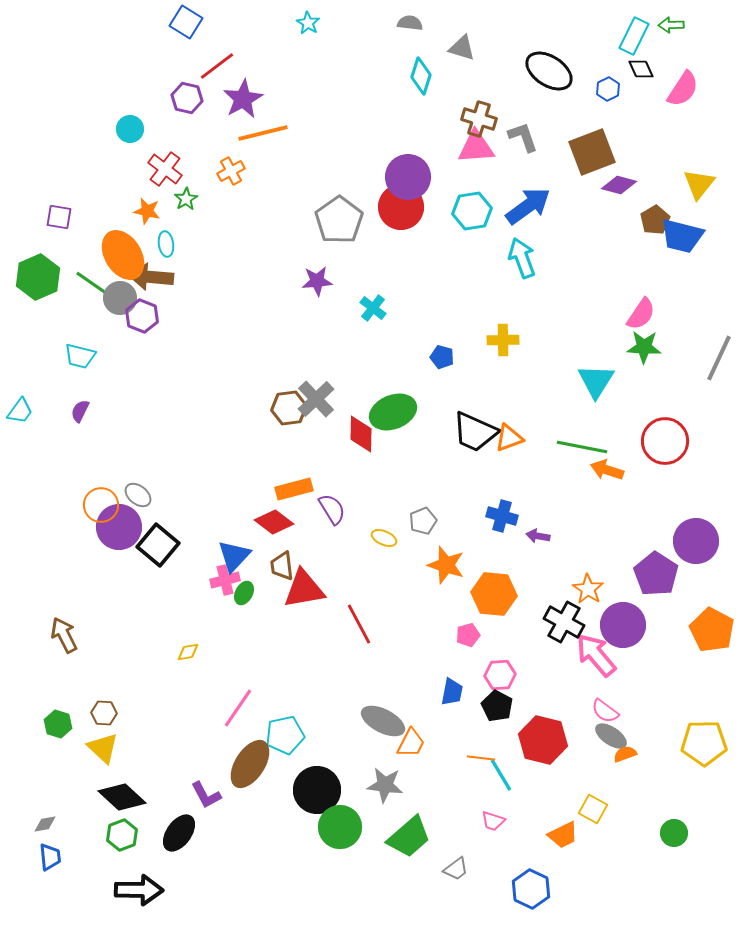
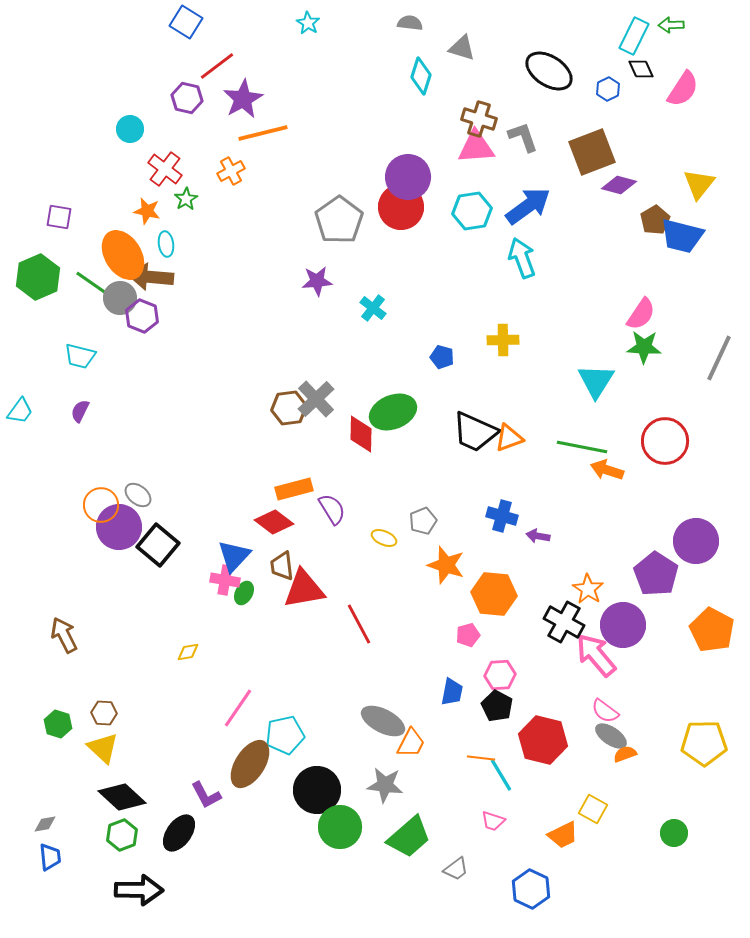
pink cross at (225, 580): rotated 24 degrees clockwise
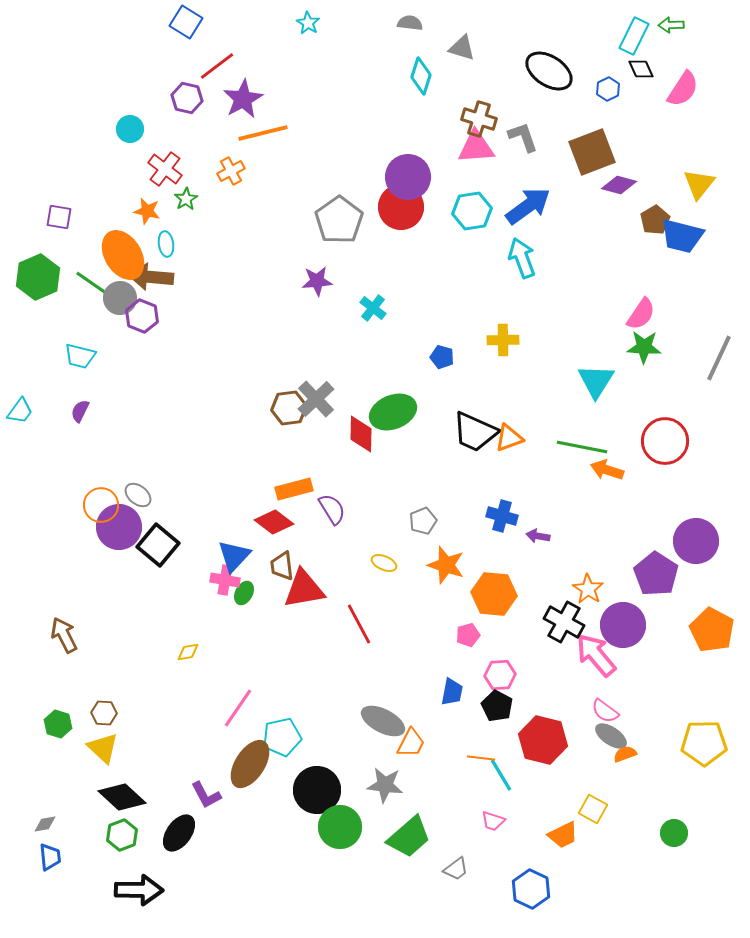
yellow ellipse at (384, 538): moved 25 px down
cyan pentagon at (285, 735): moved 3 px left, 2 px down
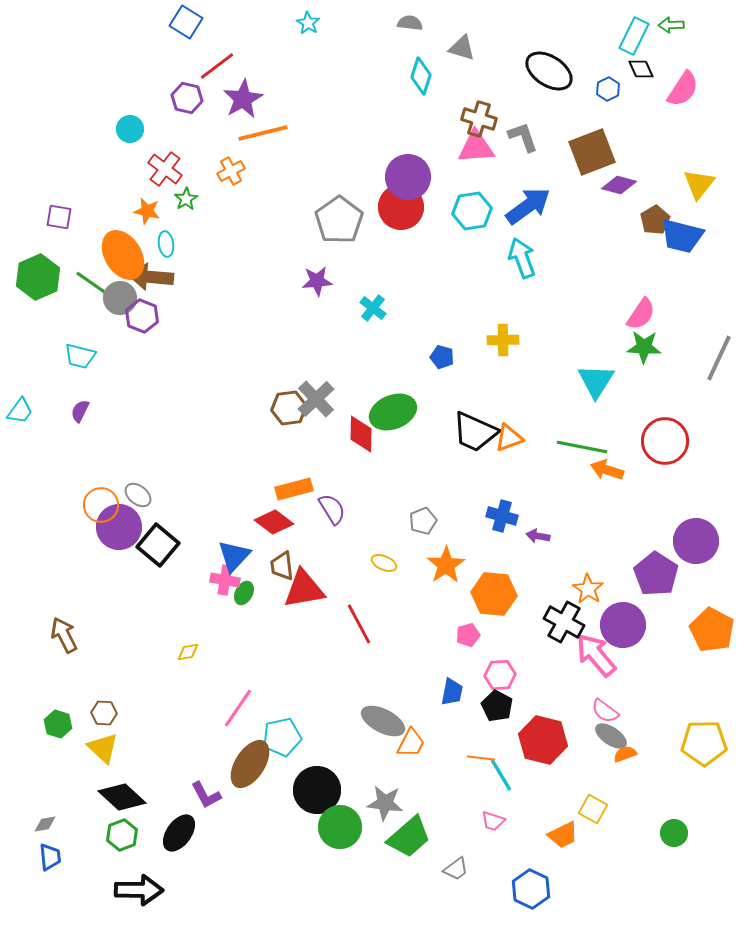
orange star at (446, 565): rotated 21 degrees clockwise
gray star at (385, 785): moved 18 px down
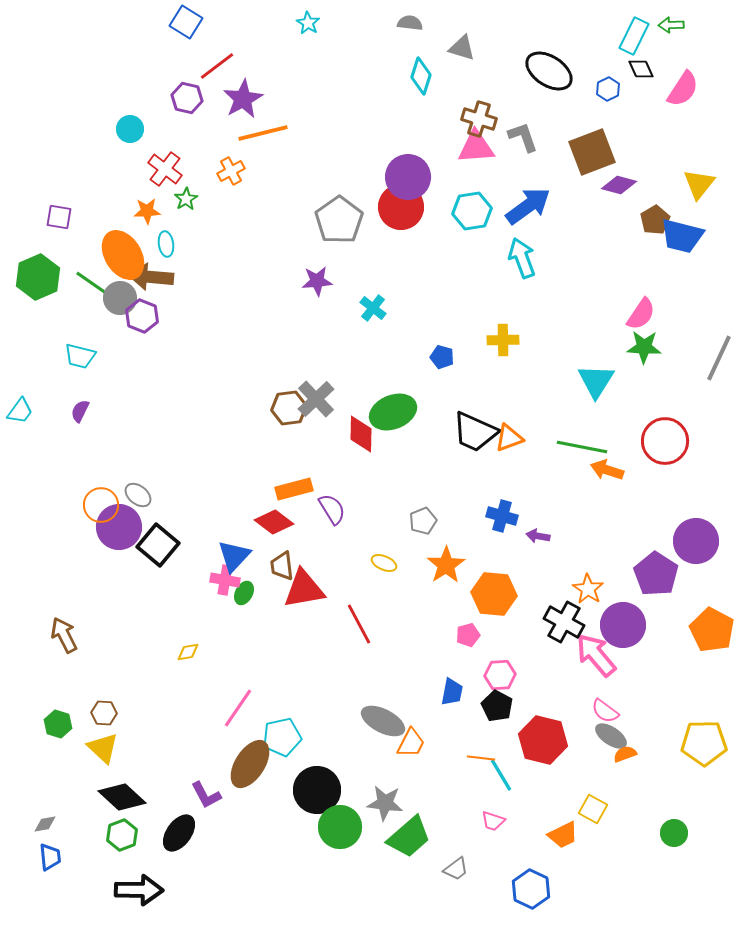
orange star at (147, 211): rotated 16 degrees counterclockwise
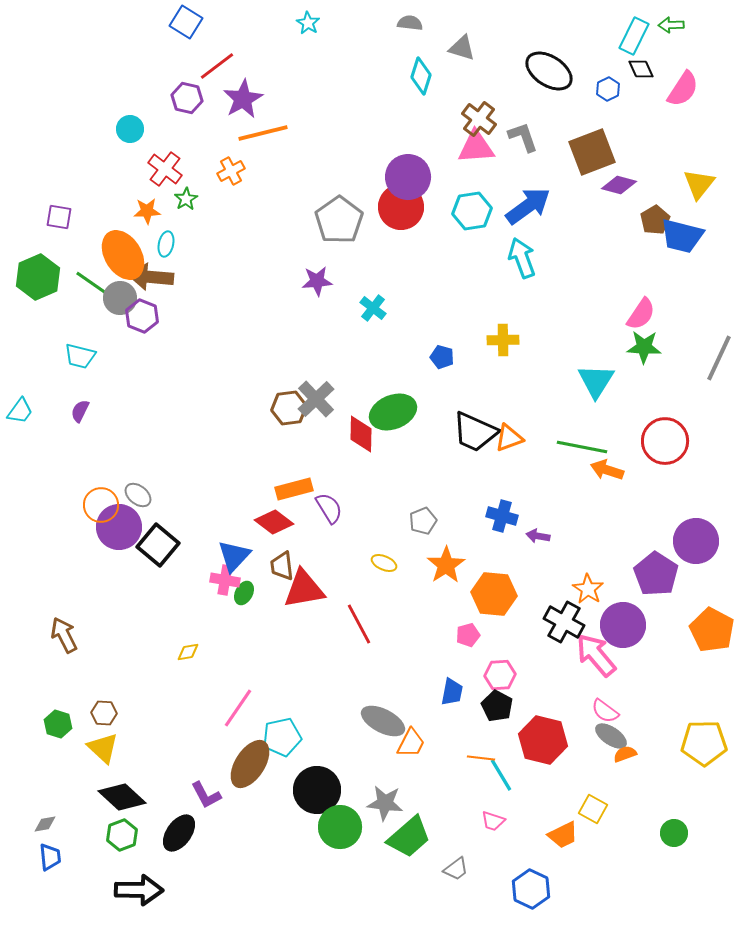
brown cross at (479, 119): rotated 20 degrees clockwise
cyan ellipse at (166, 244): rotated 20 degrees clockwise
purple semicircle at (332, 509): moved 3 px left, 1 px up
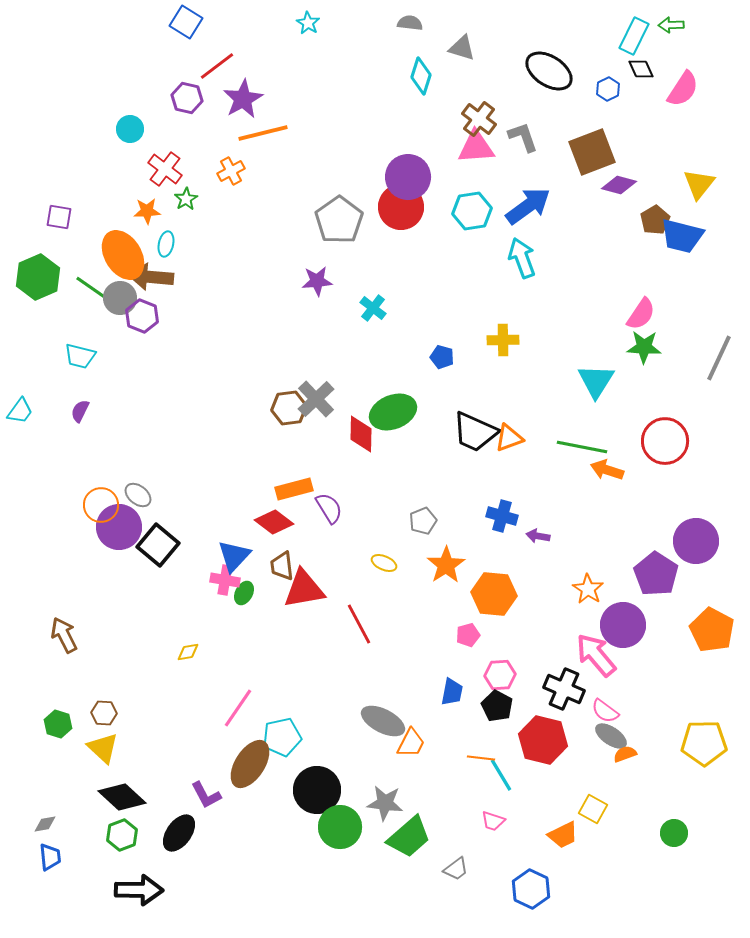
green line at (93, 284): moved 5 px down
black cross at (564, 622): moved 67 px down; rotated 6 degrees counterclockwise
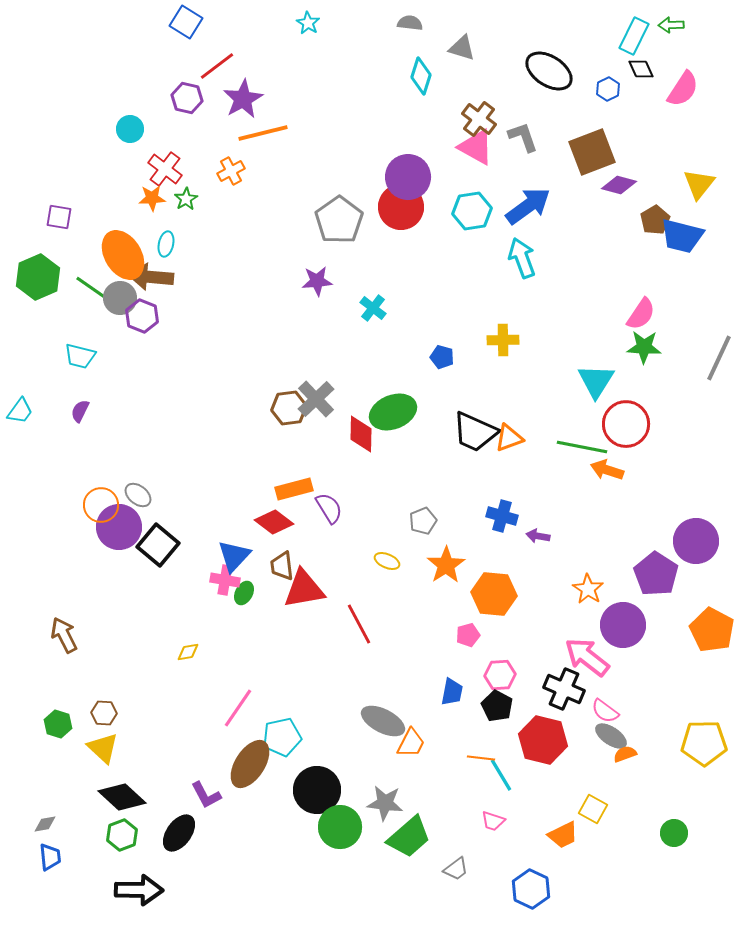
pink triangle at (476, 147): rotated 33 degrees clockwise
orange star at (147, 211): moved 5 px right, 13 px up
red circle at (665, 441): moved 39 px left, 17 px up
yellow ellipse at (384, 563): moved 3 px right, 2 px up
pink arrow at (596, 655): moved 9 px left, 2 px down; rotated 12 degrees counterclockwise
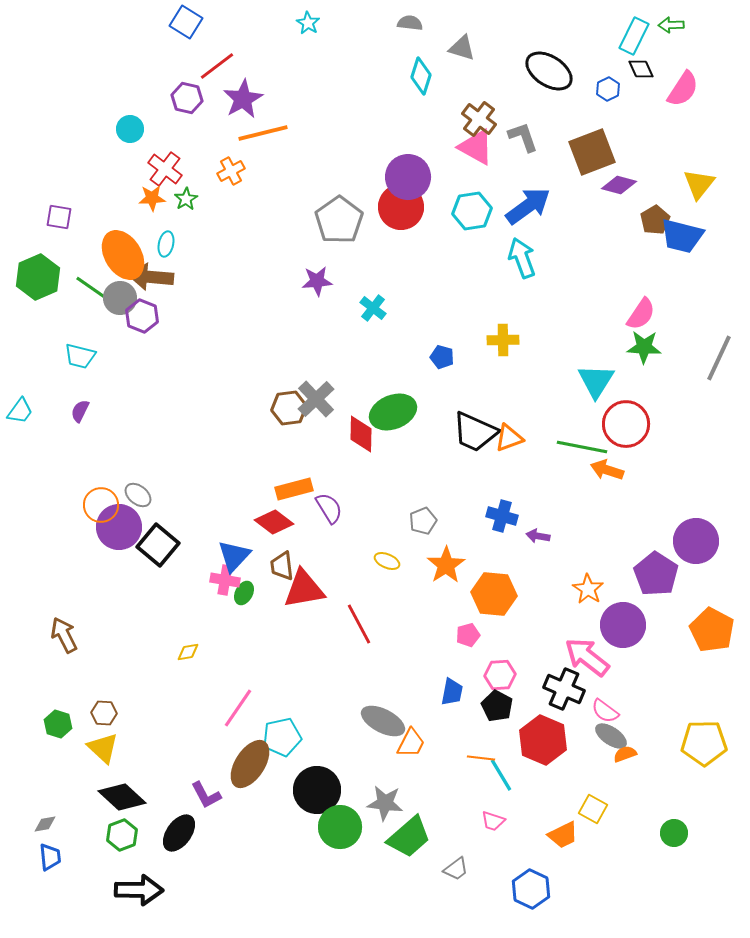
red hexagon at (543, 740): rotated 9 degrees clockwise
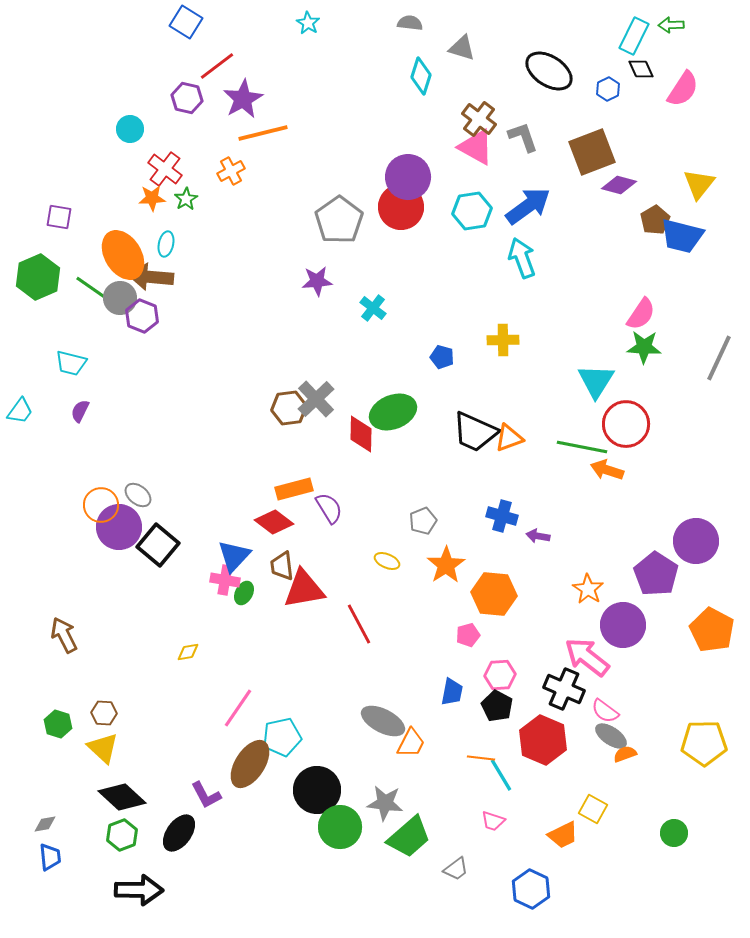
cyan trapezoid at (80, 356): moved 9 px left, 7 px down
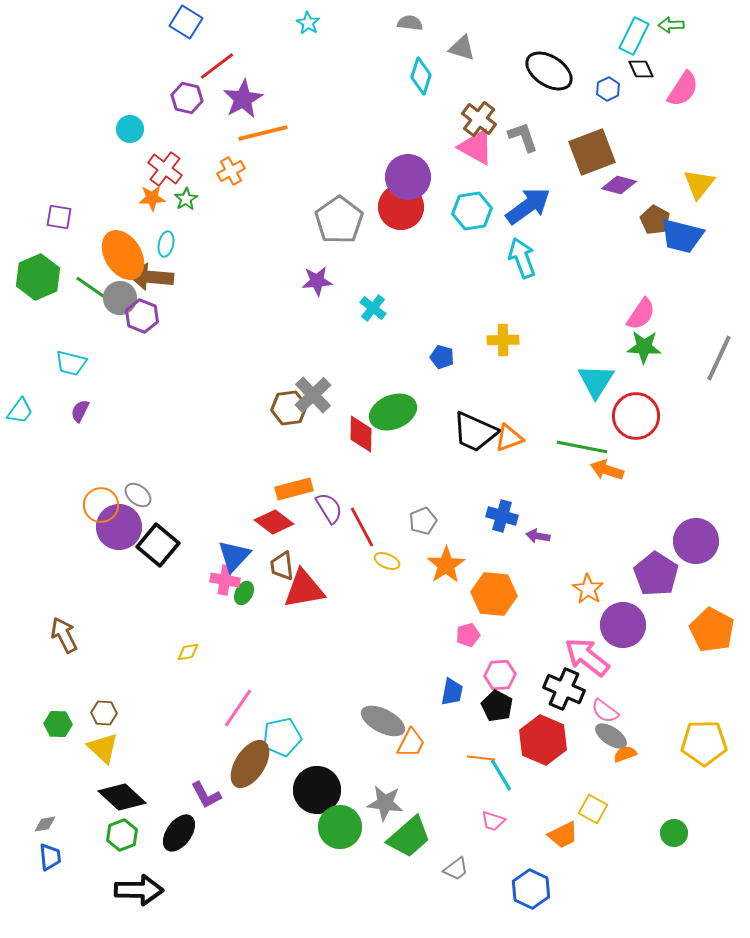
brown pentagon at (655, 220): rotated 12 degrees counterclockwise
gray cross at (316, 399): moved 3 px left, 4 px up
red circle at (626, 424): moved 10 px right, 8 px up
red line at (359, 624): moved 3 px right, 97 px up
green hexagon at (58, 724): rotated 16 degrees counterclockwise
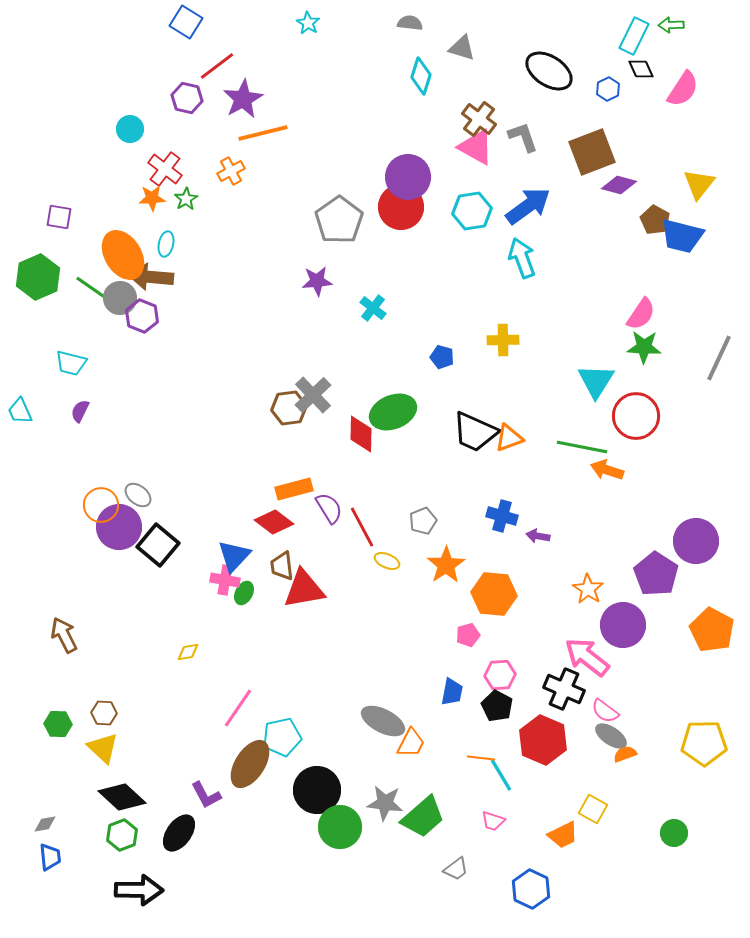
cyan trapezoid at (20, 411): rotated 120 degrees clockwise
green trapezoid at (409, 837): moved 14 px right, 20 px up
